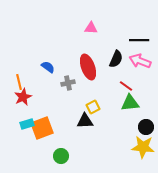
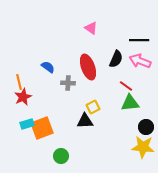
pink triangle: rotated 32 degrees clockwise
gray cross: rotated 16 degrees clockwise
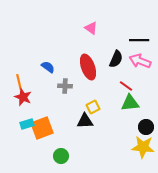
gray cross: moved 3 px left, 3 px down
red star: rotated 24 degrees counterclockwise
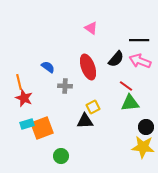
black semicircle: rotated 18 degrees clockwise
red star: moved 1 px right, 1 px down
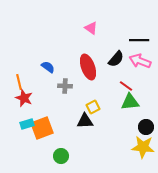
green triangle: moved 1 px up
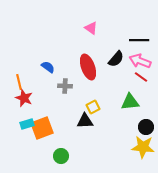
red line: moved 15 px right, 9 px up
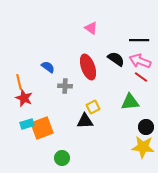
black semicircle: rotated 96 degrees counterclockwise
green circle: moved 1 px right, 2 px down
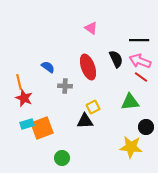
black semicircle: rotated 30 degrees clockwise
yellow star: moved 12 px left
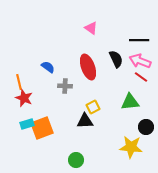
green circle: moved 14 px right, 2 px down
